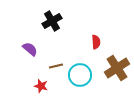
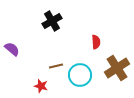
purple semicircle: moved 18 px left
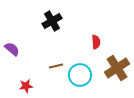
red star: moved 15 px left; rotated 24 degrees counterclockwise
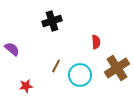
black cross: rotated 12 degrees clockwise
brown line: rotated 48 degrees counterclockwise
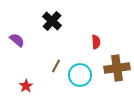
black cross: rotated 30 degrees counterclockwise
purple semicircle: moved 5 px right, 9 px up
brown cross: rotated 25 degrees clockwise
red star: rotated 24 degrees counterclockwise
